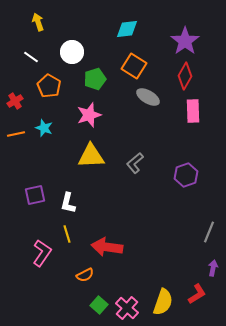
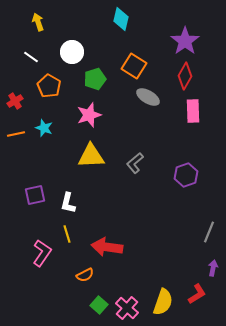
cyan diamond: moved 6 px left, 10 px up; rotated 70 degrees counterclockwise
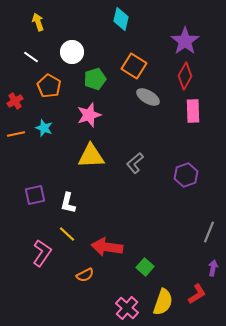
yellow line: rotated 30 degrees counterclockwise
green square: moved 46 px right, 38 px up
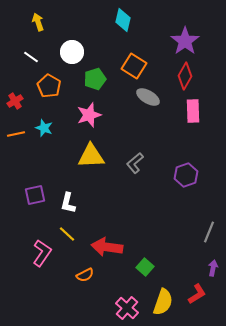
cyan diamond: moved 2 px right, 1 px down
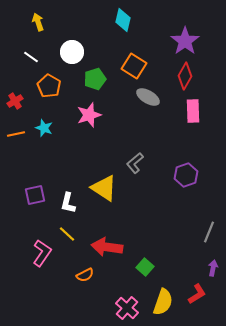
yellow triangle: moved 13 px right, 32 px down; rotated 36 degrees clockwise
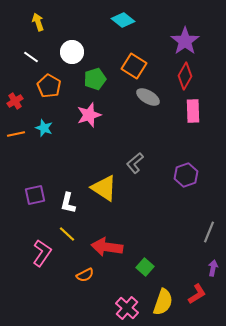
cyan diamond: rotated 65 degrees counterclockwise
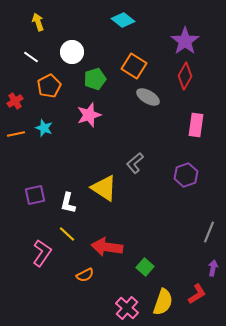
orange pentagon: rotated 15 degrees clockwise
pink rectangle: moved 3 px right, 14 px down; rotated 10 degrees clockwise
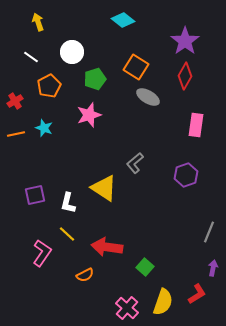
orange square: moved 2 px right, 1 px down
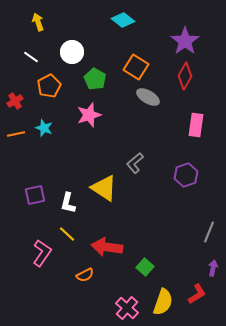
green pentagon: rotated 25 degrees counterclockwise
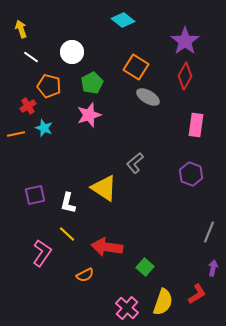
yellow arrow: moved 17 px left, 7 px down
green pentagon: moved 3 px left, 4 px down; rotated 15 degrees clockwise
orange pentagon: rotated 30 degrees counterclockwise
red cross: moved 13 px right, 5 px down
purple hexagon: moved 5 px right, 1 px up; rotated 20 degrees counterclockwise
